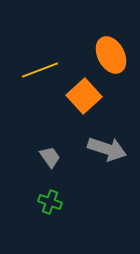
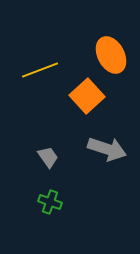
orange square: moved 3 px right
gray trapezoid: moved 2 px left
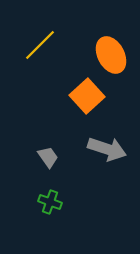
yellow line: moved 25 px up; rotated 24 degrees counterclockwise
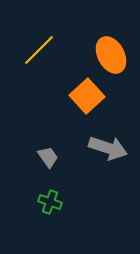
yellow line: moved 1 px left, 5 px down
gray arrow: moved 1 px right, 1 px up
